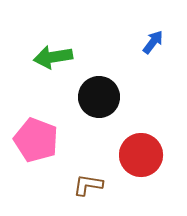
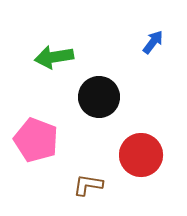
green arrow: moved 1 px right
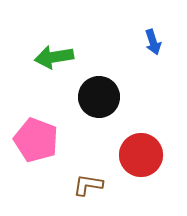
blue arrow: rotated 125 degrees clockwise
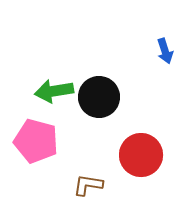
blue arrow: moved 12 px right, 9 px down
green arrow: moved 34 px down
pink pentagon: moved 1 px down; rotated 6 degrees counterclockwise
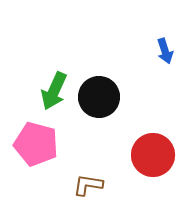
green arrow: rotated 57 degrees counterclockwise
pink pentagon: moved 3 px down
red circle: moved 12 px right
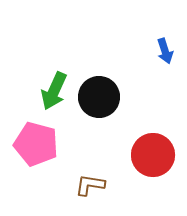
brown L-shape: moved 2 px right
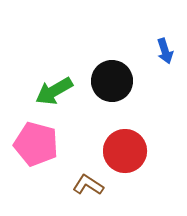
green arrow: rotated 36 degrees clockwise
black circle: moved 13 px right, 16 px up
red circle: moved 28 px left, 4 px up
brown L-shape: moved 2 px left; rotated 24 degrees clockwise
